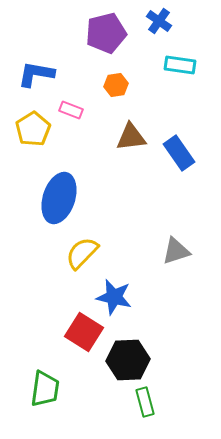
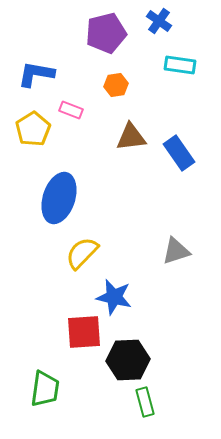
red square: rotated 36 degrees counterclockwise
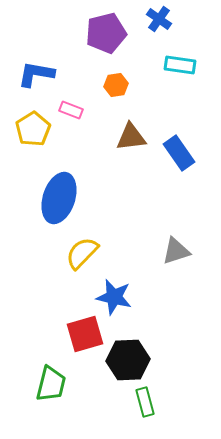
blue cross: moved 2 px up
red square: moved 1 px right, 2 px down; rotated 12 degrees counterclockwise
green trapezoid: moved 6 px right, 5 px up; rotated 6 degrees clockwise
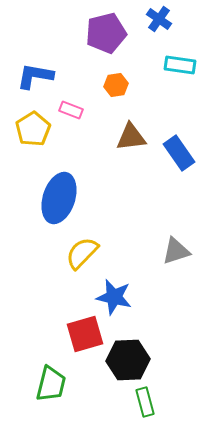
blue L-shape: moved 1 px left, 2 px down
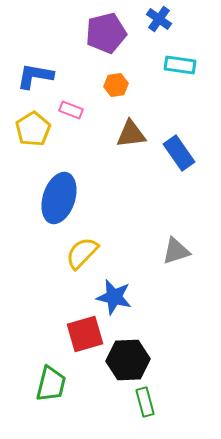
brown triangle: moved 3 px up
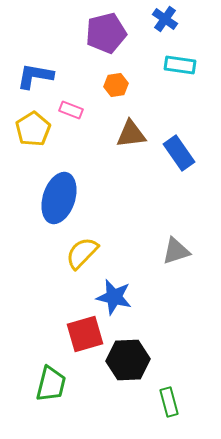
blue cross: moved 6 px right
green rectangle: moved 24 px right
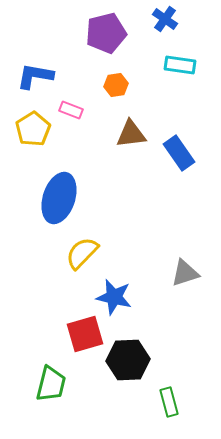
gray triangle: moved 9 px right, 22 px down
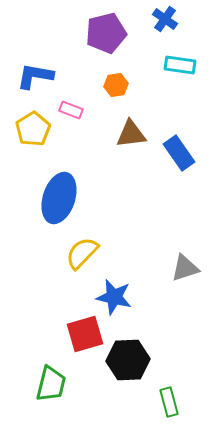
gray triangle: moved 5 px up
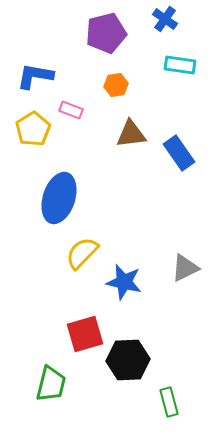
gray triangle: rotated 8 degrees counterclockwise
blue star: moved 10 px right, 15 px up
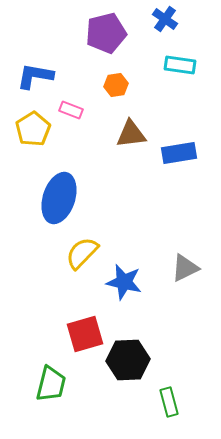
blue rectangle: rotated 64 degrees counterclockwise
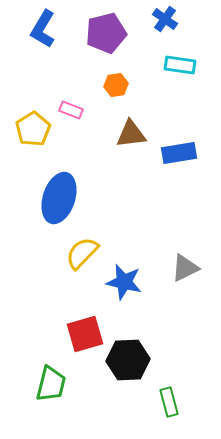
blue L-shape: moved 8 px right, 47 px up; rotated 69 degrees counterclockwise
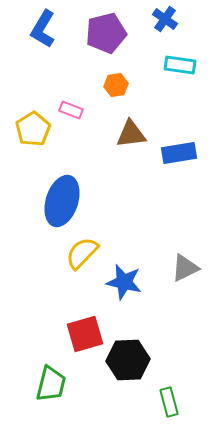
blue ellipse: moved 3 px right, 3 px down
